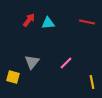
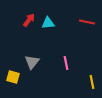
pink line: rotated 56 degrees counterclockwise
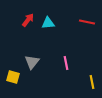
red arrow: moved 1 px left
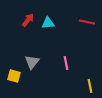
yellow square: moved 1 px right, 1 px up
yellow line: moved 2 px left, 4 px down
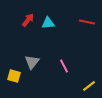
pink line: moved 2 px left, 3 px down; rotated 16 degrees counterclockwise
yellow line: moved 1 px left; rotated 64 degrees clockwise
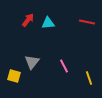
yellow line: moved 8 px up; rotated 72 degrees counterclockwise
